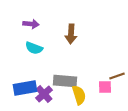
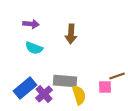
blue rectangle: rotated 30 degrees counterclockwise
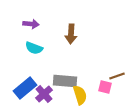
pink square: rotated 16 degrees clockwise
yellow semicircle: moved 1 px right
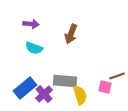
brown arrow: rotated 18 degrees clockwise
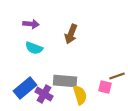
purple cross: rotated 18 degrees counterclockwise
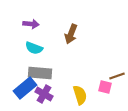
gray rectangle: moved 25 px left, 8 px up
